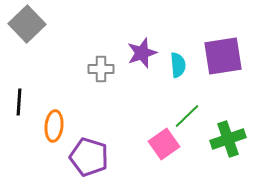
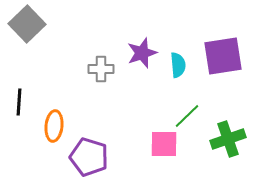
pink square: rotated 36 degrees clockwise
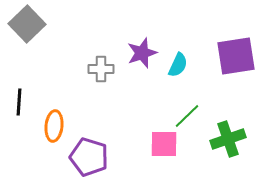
purple square: moved 13 px right
cyan semicircle: rotated 30 degrees clockwise
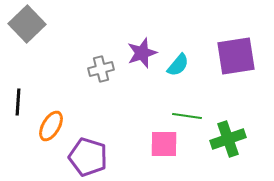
cyan semicircle: rotated 15 degrees clockwise
gray cross: rotated 15 degrees counterclockwise
black line: moved 1 px left
green line: rotated 52 degrees clockwise
orange ellipse: moved 3 px left; rotated 24 degrees clockwise
purple pentagon: moved 1 px left
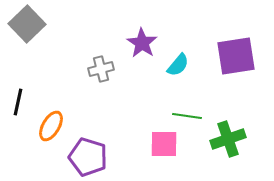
purple star: moved 10 px up; rotated 20 degrees counterclockwise
black line: rotated 8 degrees clockwise
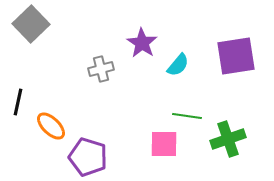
gray square: moved 4 px right
orange ellipse: rotated 76 degrees counterclockwise
